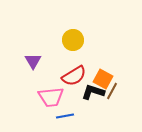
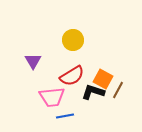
red semicircle: moved 2 px left
brown line: moved 6 px right, 1 px up
pink trapezoid: moved 1 px right
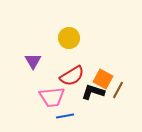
yellow circle: moved 4 px left, 2 px up
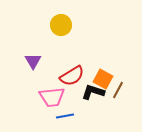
yellow circle: moved 8 px left, 13 px up
